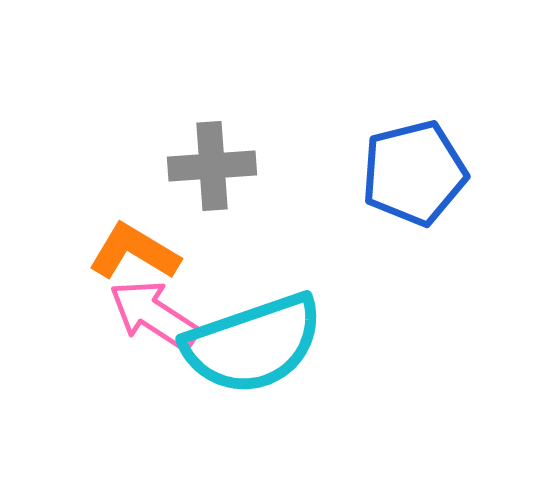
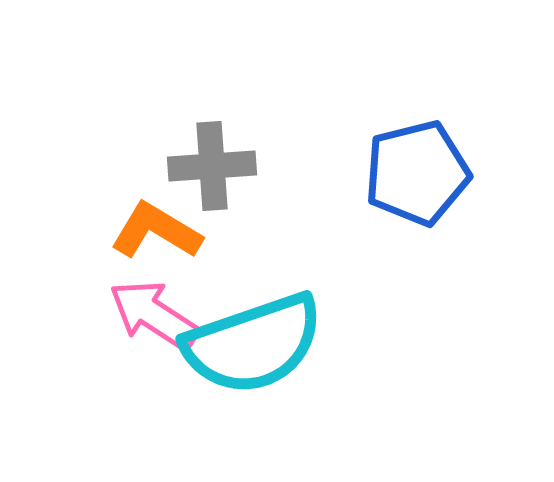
blue pentagon: moved 3 px right
orange L-shape: moved 22 px right, 21 px up
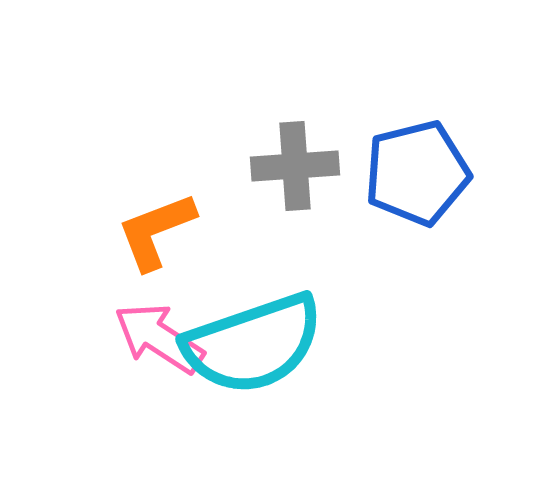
gray cross: moved 83 px right
orange L-shape: rotated 52 degrees counterclockwise
pink arrow: moved 5 px right, 23 px down
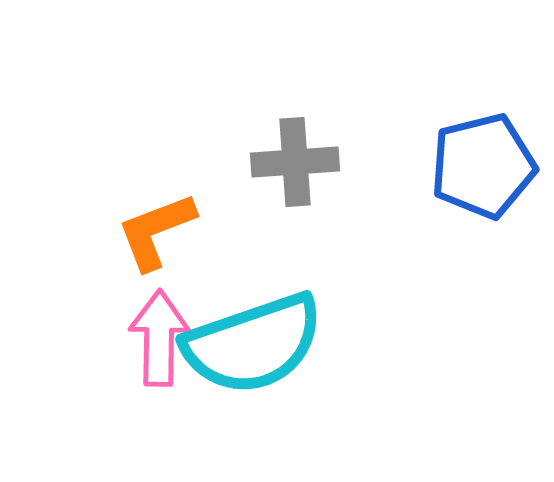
gray cross: moved 4 px up
blue pentagon: moved 66 px right, 7 px up
pink arrow: rotated 58 degrees clockwise
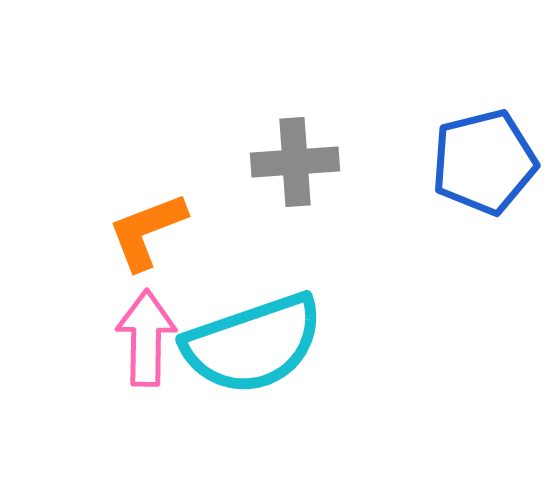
blue pentagon: moved 1 px right, 4 px up
orange L-shape: moved 9 px left
pink arrow: moved 13 px left
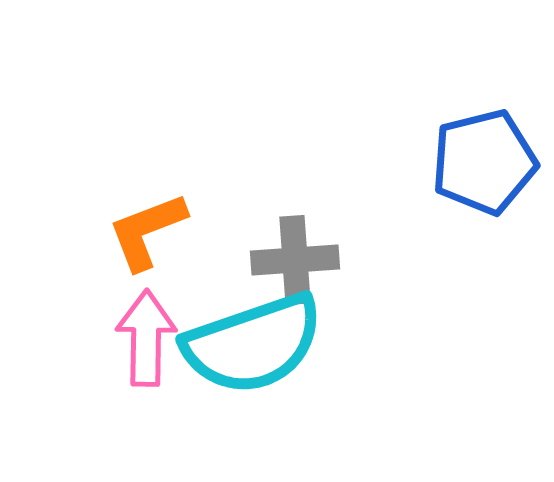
gray cross: moved 98 px down
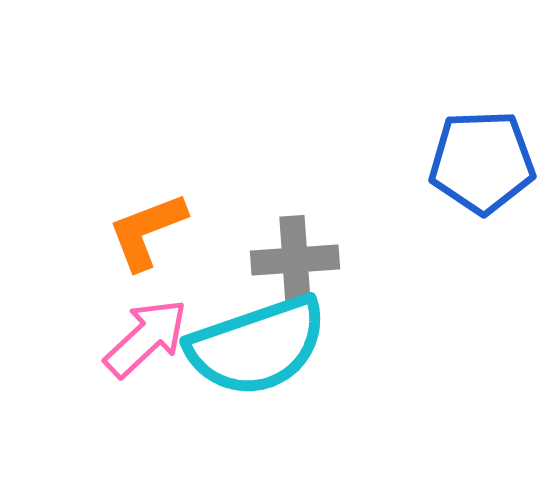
blue pentagon: moved 2 px left; rotated 12 degrees clockwise
pink arrow: rotated 46 degrees clockwise
cyan semicircle: moved 4 px right, 2 px down
